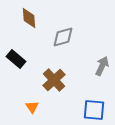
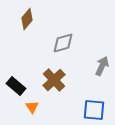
brown diamond: moved 2 px left, 1 px down; rotated 45 degrees clockwise
gray diamond: moved 6 px down
black rectangle: moved 27 px down
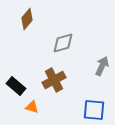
brown cross: rotated 15 degrees clockwise
orange triangle: rotated 40 degrees counterclockwise
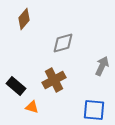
brown diamond: moved 3 px left
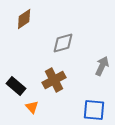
brown diamond: rotated 15 degrees clockwise
orange triangle: rotated 32 degrees clockwise
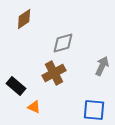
brown cross: moved 7 px up
orange triangle: moved 2 px right; rotated 24 degrees counterclockwise
